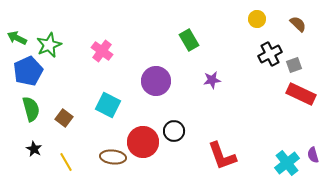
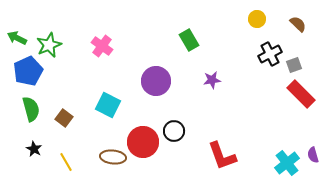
pink cross: moved 5 px up
red rectangle: rotated 20 degrees clockwise
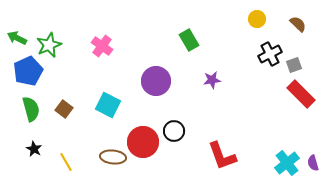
brown square: moved 9 px up
purple semicircle: moved 8 px down
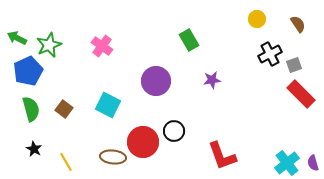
brown semicircle: rotated 12 degrees clockwise
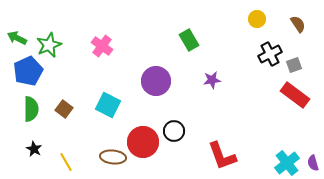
red rectangle: moved 6 px left, 1 px down; rotated 8 degrees counterclockwise
green semicircle: rotated 15 degrees clockwise
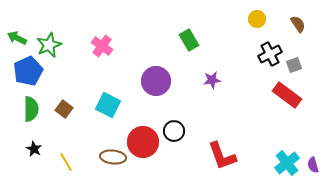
red rectangle: moved 8 px left
purple semicircle: moved 2 px down
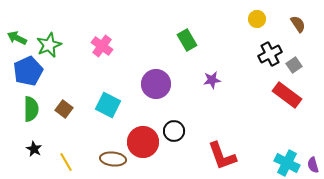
green rectangle: moved 2 px left
gray square: rotated 14 degrees counterclockwise
purple circle: moved 3 px down
brown ellipse: moved 2 px down
cyan cross: rotated 25 degrees counterclockwise
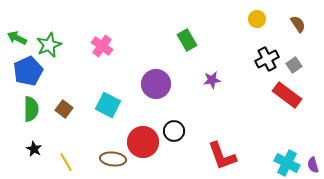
black cross: moved 3 px left, 5 px down
